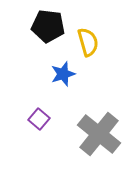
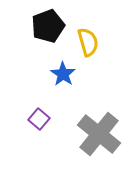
black pentagon: rotated 28 degrees counterclockwise
blue star: rotated 20 degrees counterclockwise
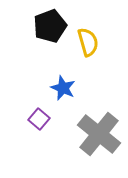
black pentagon: moved 2 px right
blue star: moved 14 px down; rotated 10 degrees counterclockwise
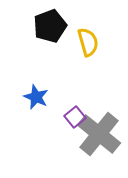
blue star: moved 27 px left, 9 px down
purple square: moved 36 px right, 2 px up; rotated 10 degrees clockwise
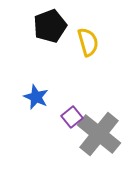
purple square: moved 3 px left
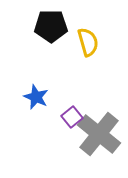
black pentagon: moved 1 px right; rotated 20 degrees clockwise
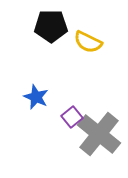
yellow semicircle: rotated 132 degrees clockwise
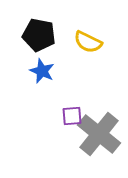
black pentagon: moved 12 px left, 9 px down; rotated 12 degrees clockwise
blue star: moved 6 px right, 26 px up
purple square: moved 1 px up; rotated 35 degrees clockwise
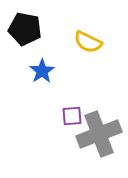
black pentagon: moved 14 px left, 6 px up
blue star: rotated 15 degrees clockwise
gray cross: rotated 30 degrees clockwise
